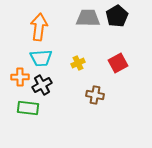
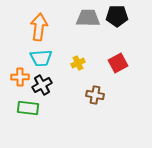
black pentagon: rotated 30 degrees clockwise
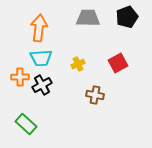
black pentagon: moved 10 px right, 1 px down; rotated 20 degrees counterclockwise
orange arrow: moved 1 px down
yellow cross: moved 1 px down
green rectangle: moved 2 px left, 16 px down; rotated 35 degrees clockwise
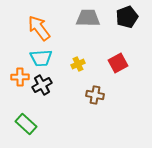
orange arrow: rotated 44 degrees counterclockwise
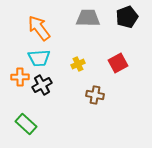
cyan trapezoid: moved 2 px left
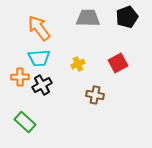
green rectangle: moved 1 px left, 2 px up
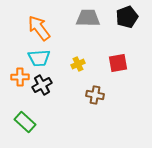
red square: rotated 18 degrees clockwise
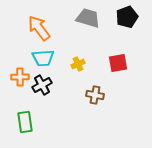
gray trapezoid: rotated 15 degrees clockwise
cyan trapezoid: moved 4 px right
green rectangle: rotated 40 degrees clockwise
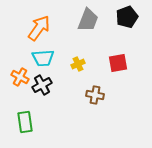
gray trapezoid: moved 2 px down; rotated 95 degrees clockwise
orange arrow: rotated 72 degrees clockwise
orange cross: rotated 30 degrees clockwise
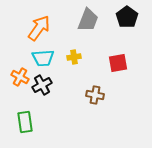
black pentagon: rotated 15 degrees counterclockwise
yellow cross: moved 4 px left, 7 px up; rotated 16 degrees clockwise
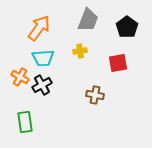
black pentagon: moved 10 px down
yellow cross: moved 6 px right, 6 px up
